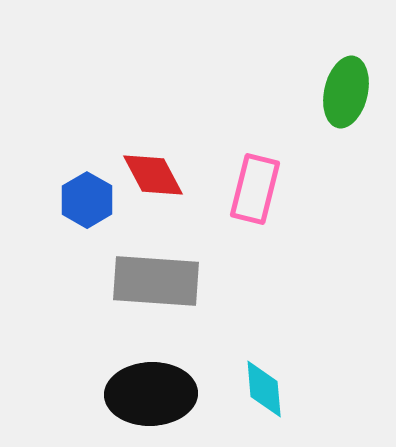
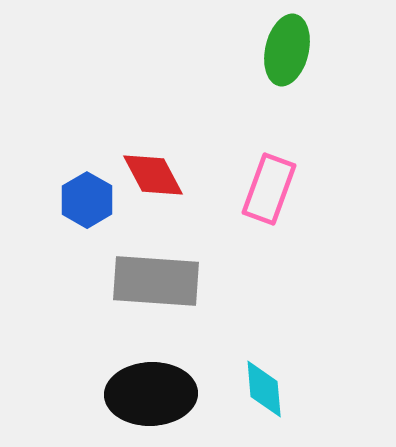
green ellipse: moved 59 px left, 42 px up
pink rectangle: moved 14 px right; rotated 6 degrees clockwise
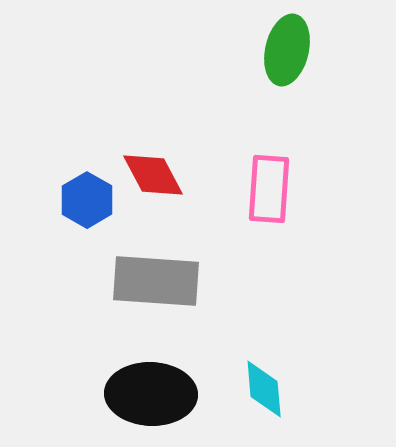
pink rectangle: rotated 16 degrees counterclockwise
black ellipse: rotated 4 degrees clockwise
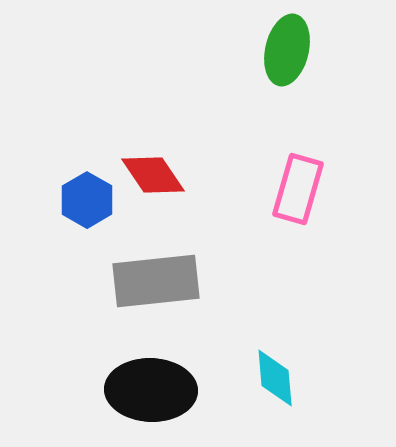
red diamond: rotated 6 degrees counterclockwise
pink rectangle: moved 29 px right; rotated 12 degrees clockwise
gray rectangle: rotated 10 degrees counterclockwise
cyan diamond: moved 11 px right, 11 px up
black ellipse: moved 4 px up
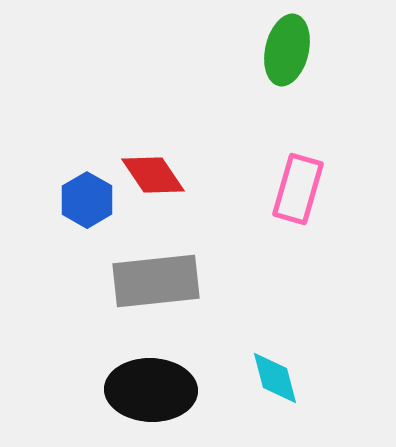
cyan diamond: rotated 10 degrees counterclockwise
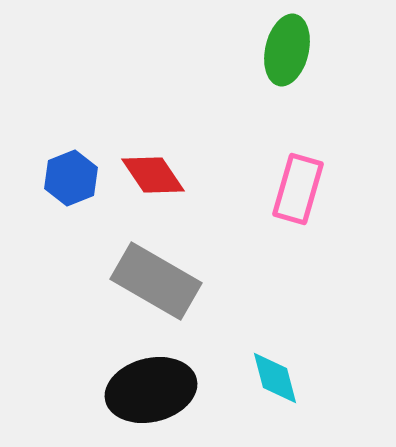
blue hexagon: moved 16 px left, 22 px up; rotated 8 degrees clockwise
gray rectangle: rotated 36 degrees clockwise
black ellipse: rotated 16 degrees counterclockwise
